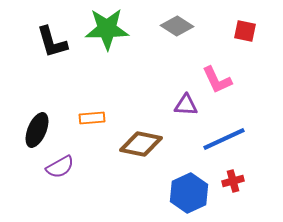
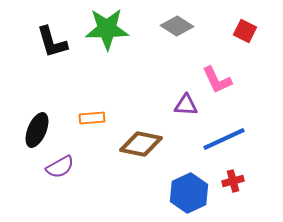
red square: rotated 15 degrees clockwise
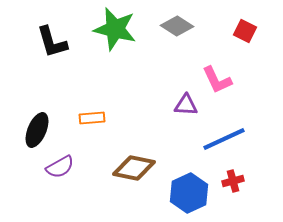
green star: moved 8 px right; rotated 15 degrees clockwise
brown diamond: moved 7 px left, 24 px down
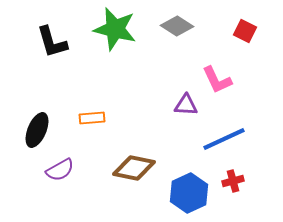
purple semicircle: moved 3 px down
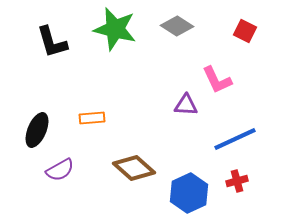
blue line: moved 11 px right
brown diamond: rotated 30 degrees clockwise
red cross: moved 4 px right
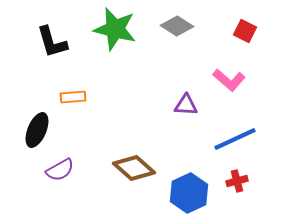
pink L-shape: moved 12 px right; rotated 24 degrees counterclockwise
orange rectangle: moved 19 px left, 21 px up
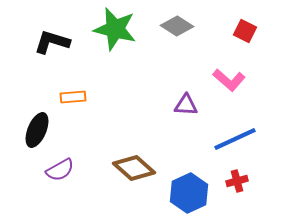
black L-shape: rotated 123 degrees clockwise
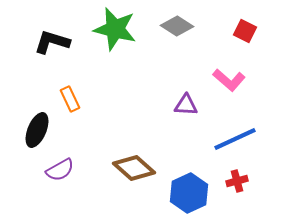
orange rectangle: moved 3 px left, 2 px down; rotated 70 degrees clockwise
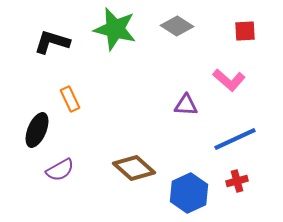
red square: rotated 30 degrees counterclockwise
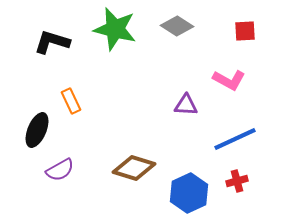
pink L-shape: rotated 12 degrees counterclockwise
orange rectangle: moved 1 px right, 2 px down
brown diamond: rotated 24 degrees counterclockwise
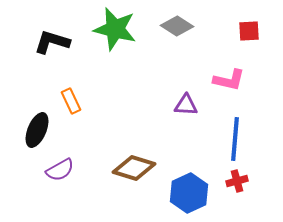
red square: moved 4 px right
pink L-shape: rotated 16 degrees counterclockwise
blue line: rotated 60 degrees counterclockwise
